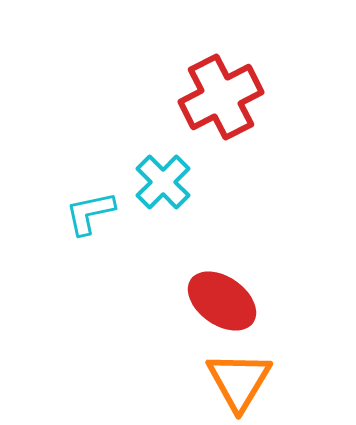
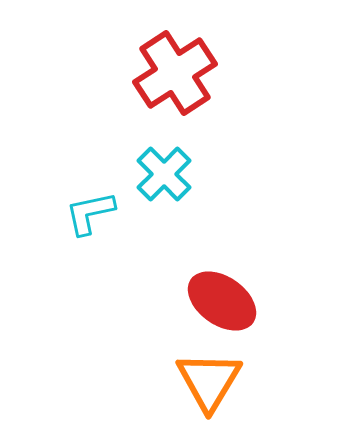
red cross: moved 46 px left, 24 px up; rotated 6 degrees counterclockwise
cyan cross: moved 1 px right, 8 px up
orange triangle: moved 30 px left
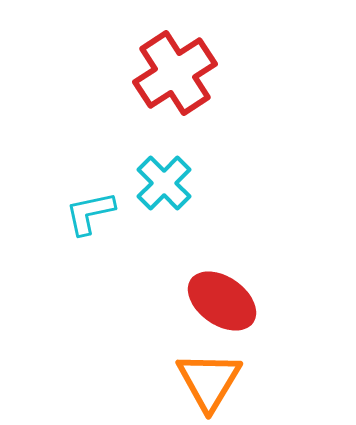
cyan cross: moved 9 px down
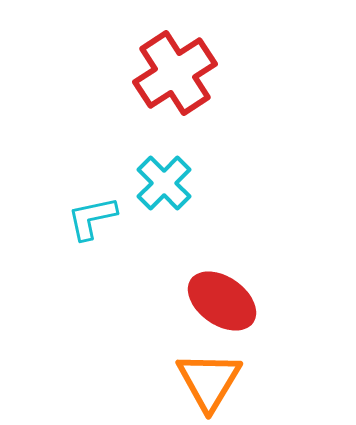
cyan L-shape: moved 2 px right, 5 px down
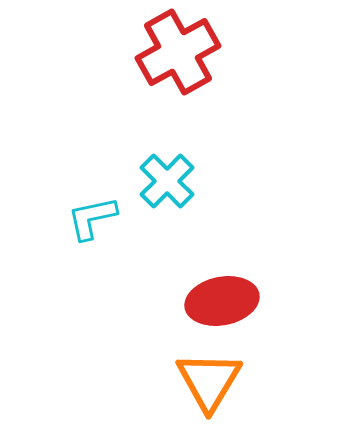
red cross: moved 3 px right, 21 px up; rotated 4 degrees clockwise
cyan cross: moved 3 px right, 2 px up
red ellipse: rotated 46 degrees counterclockwise
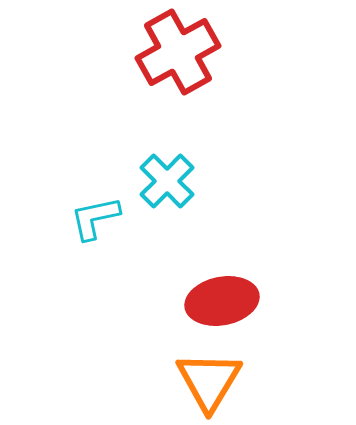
cyan L-shape: moved 3 px right
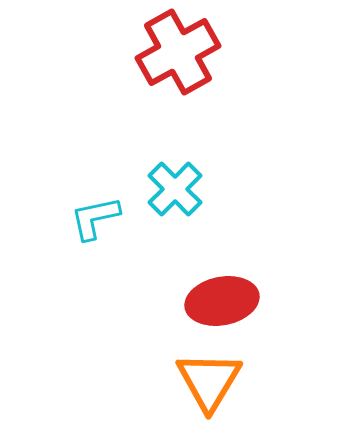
cyan cross: moved 8 px right, 8 px down
